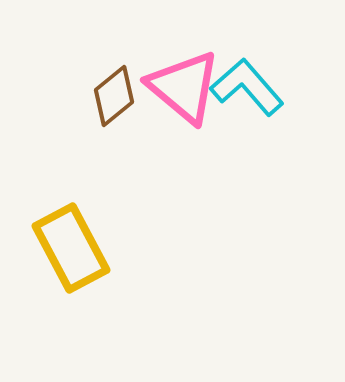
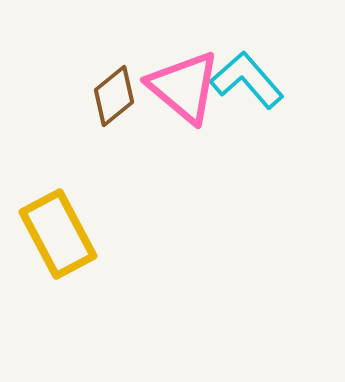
cyan L-shape: moved 7 px up
yellow rectangle: moved 13 px left, 14 px up
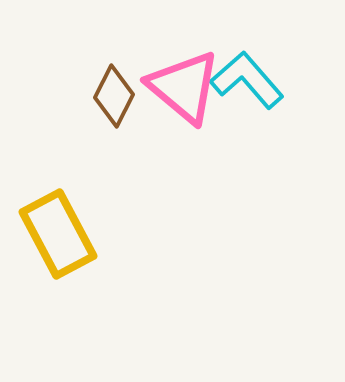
brown diamond: rotated 24 degrees counterclockwise
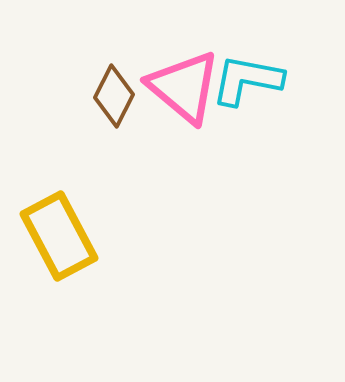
cyan L-shape: rotated 38 degrees counterclockwise
yellow rectangle: moved 1 px right, 2 px down
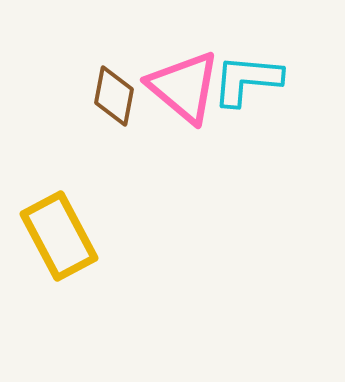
cyan L-shape: rotated 6 degrees counterclockwise
brown diamond: rotated 16 degrees counterclockwise
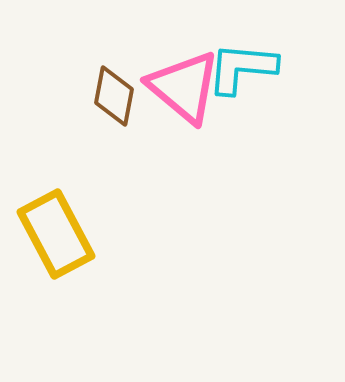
cyan L-shape: moved 5 px left, 12 px up
yellow rectangle: moved 3 px left, 2 px up
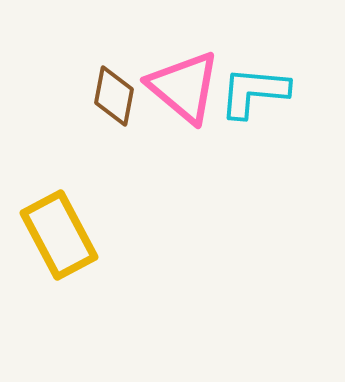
cyan L-shape: moved 12 px right, 24 px down
yellow rectangle: moved 3 px right, 1 px down
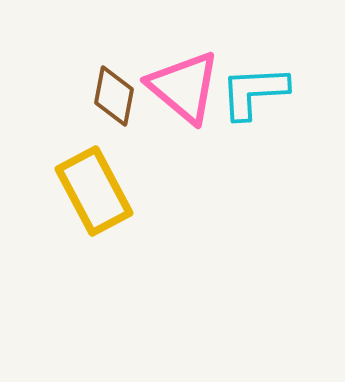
cyan L-shape: rotated 8 degrees counterclockwise
yellow rectangle: moved 35 px right, 44 px up
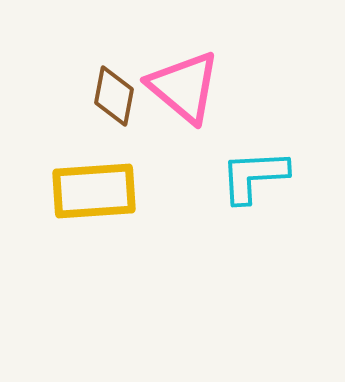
cyan L-shape: moved 84 px down
yellow rectangle: rotated 66 degrees counterclockwise
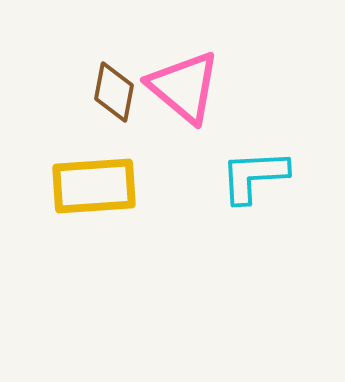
brown diamond: moved 4 px up
yellow rectangle: moved 5 px up
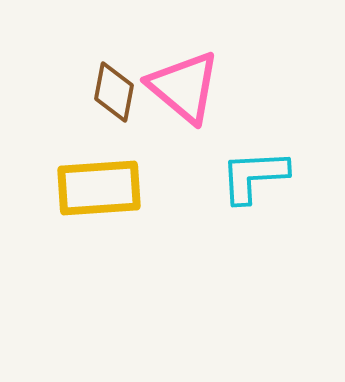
yellow rectangle: moved 5 px right, 2 px down
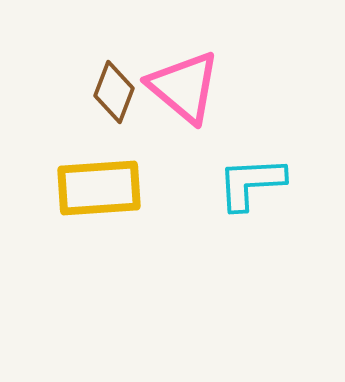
brown diamond: rotated 10 degrees clockwise
cyan L-shape: moved 3 px left, 7 px down
